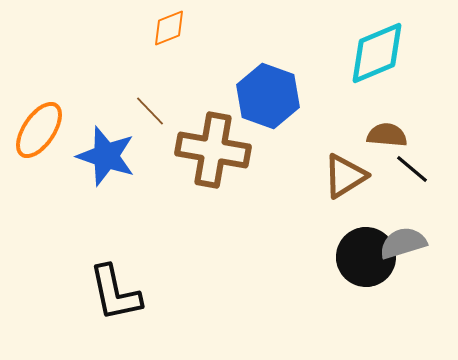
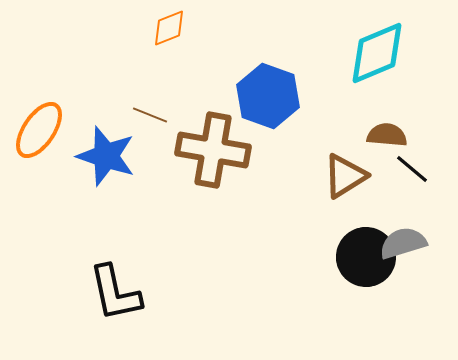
brown line: moved 4 px down; rotated 24 degrees counterclockwise
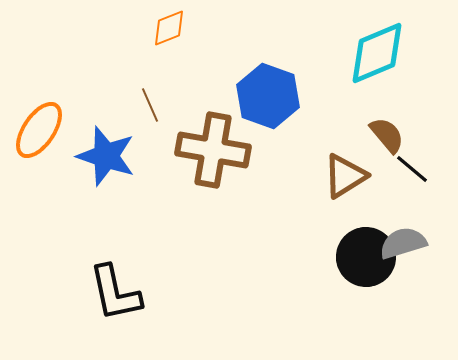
brown line: moved 10 px up; rotated 44 degrees clockwise
brown semicircle: rotated 45 degrees clockwise
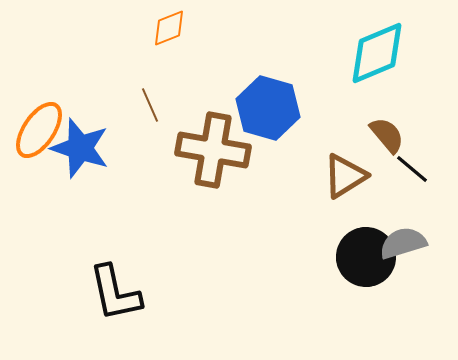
blue hexagon: moved 12 px down; rotated 4 degrees counterclockwise
blue star: moved 26 px left, 8 px up
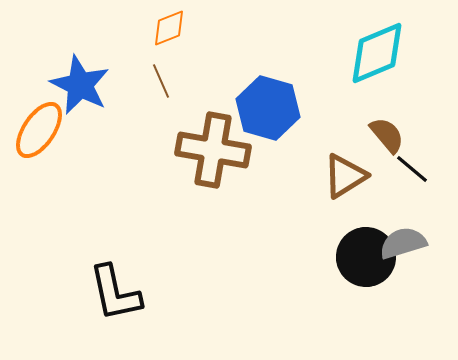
brown line: moved 11 px right, 24 px up
blue star: moved 63 px up; rotated 8 degrees clockwise
